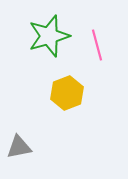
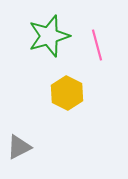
yellow hexagon: rotated 12 degrees counterclockwise
gray triangle: rotated 16 degrees counterclockwise
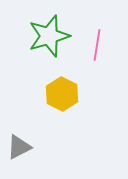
pink line: rotated 24 degrees clockwise
yellow hexagon: moved 5 px left, 1 px down
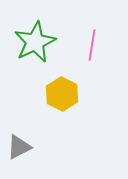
green star: moved 14 px left, 6 px down; rotated 9 degrees counterclockwise
pink line: moved 5 px left
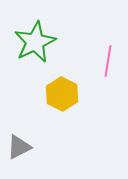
pink line: moved 16 px right, 16 px down
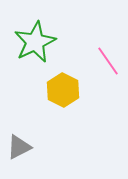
pink line: rotated 44 degrees counterclockwise
yellow hexagon: moved 1 px right, 4 px up
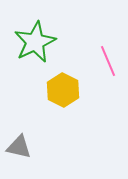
pink line: rotated 12 degrees clockwise
gray triangle: rotated 40 degrees clockwise
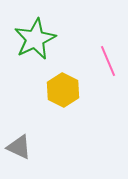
green star: moved 3 px up
gray triangle: rotated 12 degrees clockwise
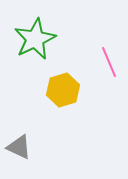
pink line: moved 1 px right, 1 px down
yellow hexagon: rotated 16 degrees clockwise
